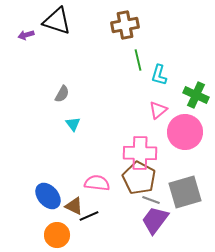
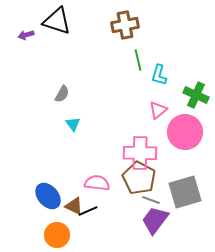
black line: moved 1 px left, 5 px up
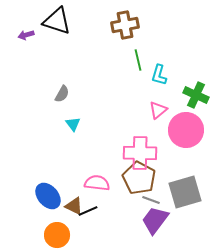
pink circle: moved 1 px right, 2 px up
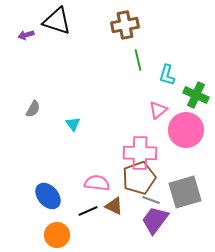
cyan L-shape: moved 8 px right
gray semicircle: moved 29 px left, 15 px down
brown pentagon: rotated 24 degrees clockwise
brown triangle: moved 40 px right
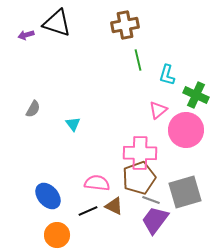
black triangle: moved 2 px down
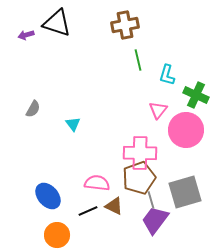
pink triangle: rotated 12 degrees counterclockwise
gray line: rotated 54 degrees clockwise
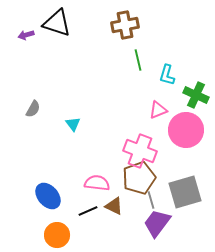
pink triangle: rotated 30 degrees clockwise
pink cross: moved 2 px up; rotated 20 degrees clockwise
purple trapezoid: moved 2 px right, 3 px down
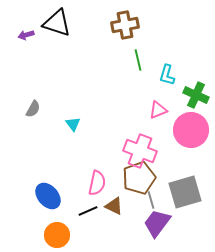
pink circle: moved 5 px right
pink semicircle: rotated 95 degrees clockwise
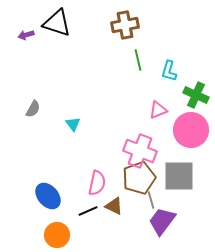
cyan L-shape: moved 2 px right, 4 px up
gray square: moved 6 px left, 16 px up; rotated 16 degrees clockwise
purple trapezoid: moved 5 px right, 2 px up
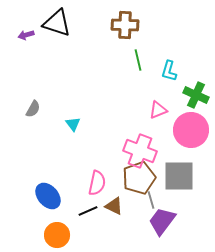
brown cross: rotated 12 degrees clockwise
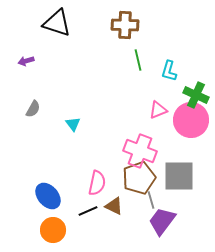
purple arrow: moved 26 px down
pink circle: moved 10 px up
orange circle: moved 4 px left, 5 px up
